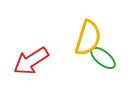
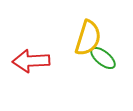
red arrow: rotated 30 degrees clockwise
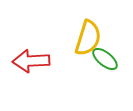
green ellipse: moved 2 px right, 1 px down
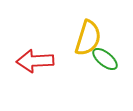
red arrow: moved 4 px right
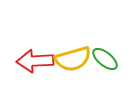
yellow semicircle: moved 15 px left, 21 px down; rotated 57 degrees clockwise
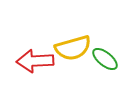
yellow semicircle: moved 11 px up
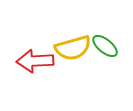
green ellipse: moved 13 px up
